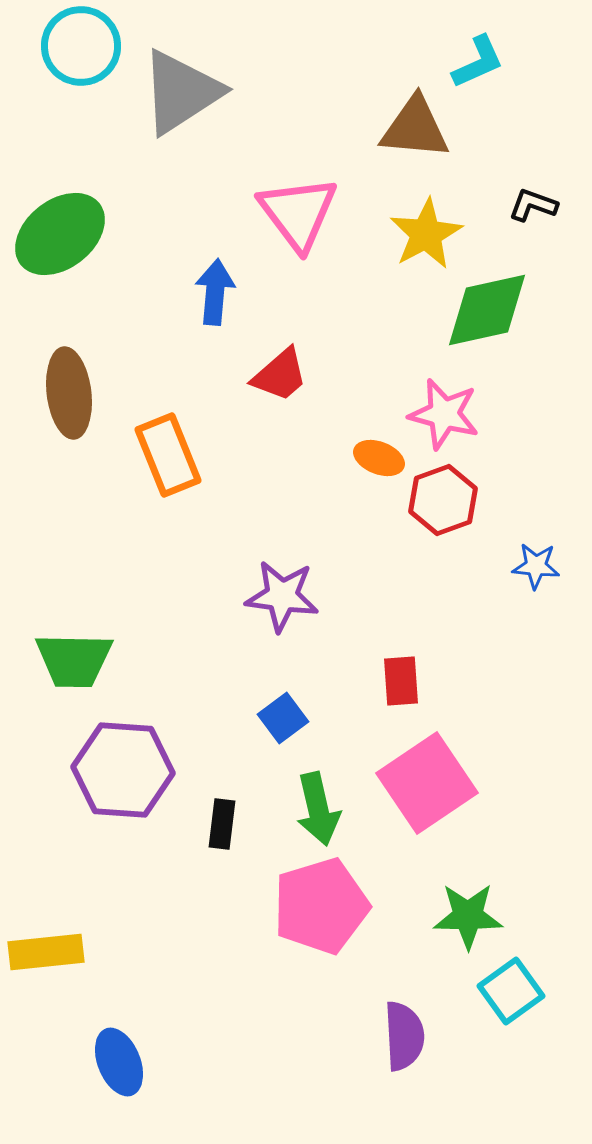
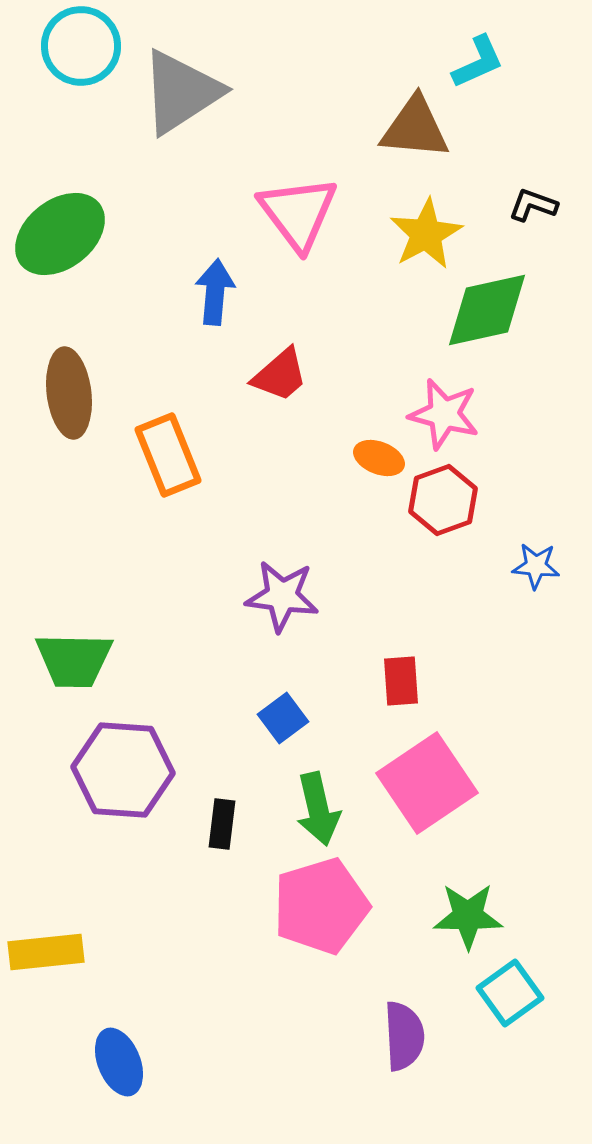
cyan square: moved 1 px left, 2 px down
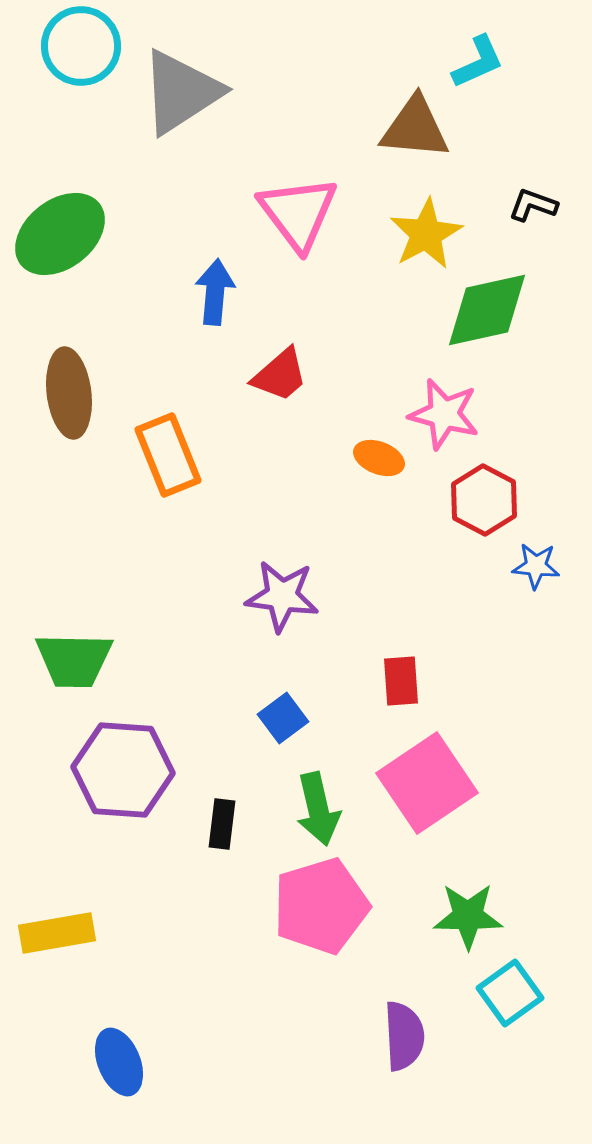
red hexagon: moved 41 px right; rotated 12 degrees counterclockwise
yellow rectangle: moved 11 px right, 19 px up; rotated 4 degrees counterclockwise
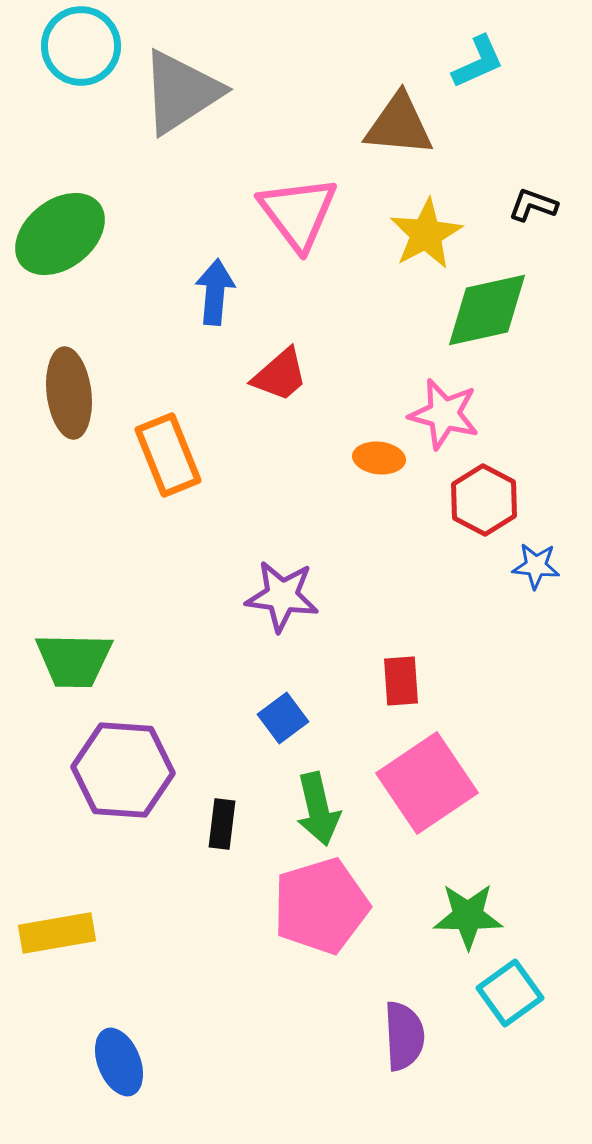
brown triangle: moved 16 px left, 3 px up
orange ellipse: rotated 15 degrees counterclockwise
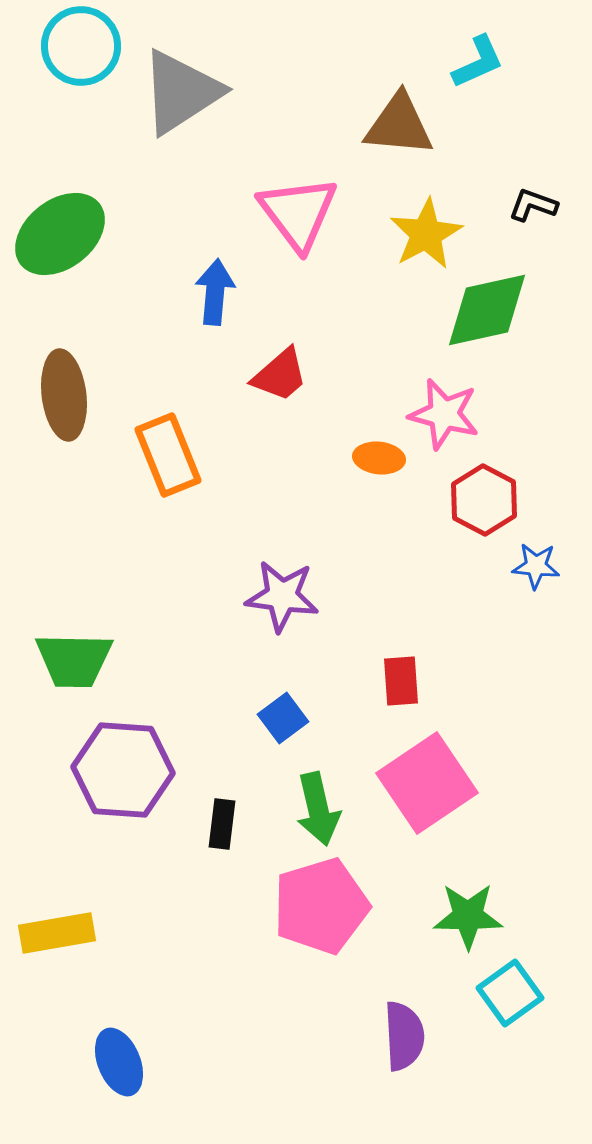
brown ellipse: moved 5 px left, 2 px down
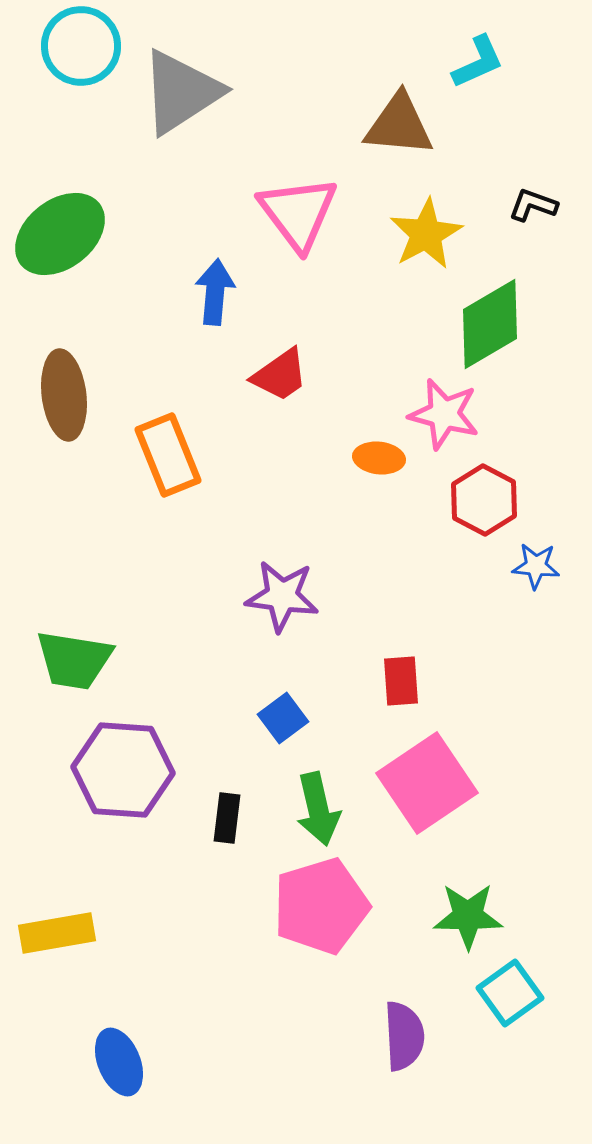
green diamond: moved 3 px right, 14 px down; rotated 18 degrees counterclockwise
red trapezoid: rotated 6 degrees clockwise
green trapezoid: rotated 8 degrees clockwise
black rectangle: moved 5 px right, 6 px up
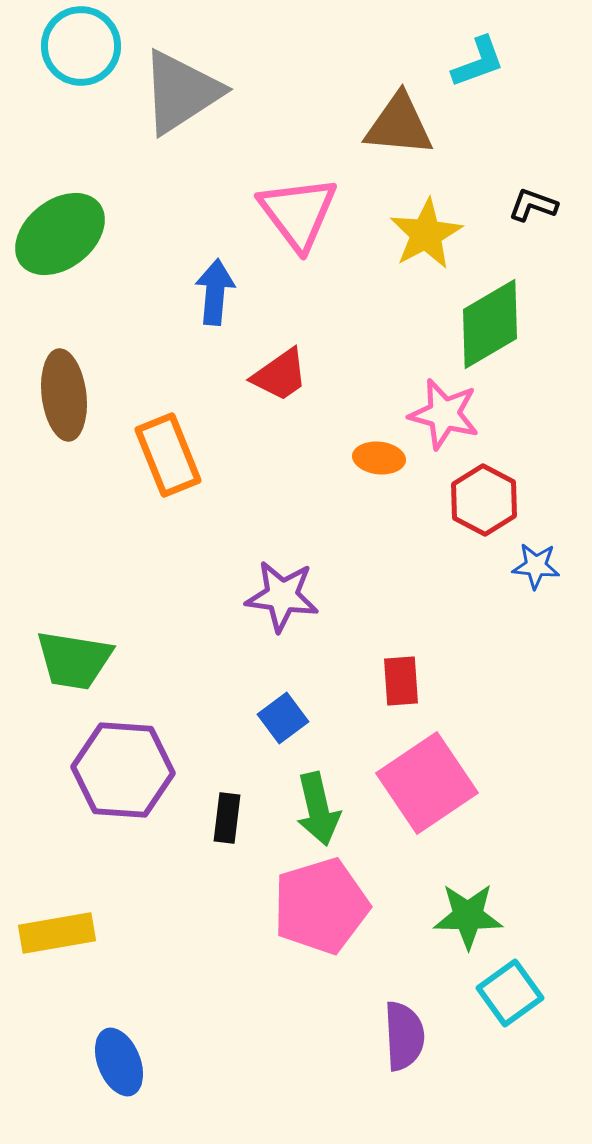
cyan L-shape: rotated 4 degrees clockwise
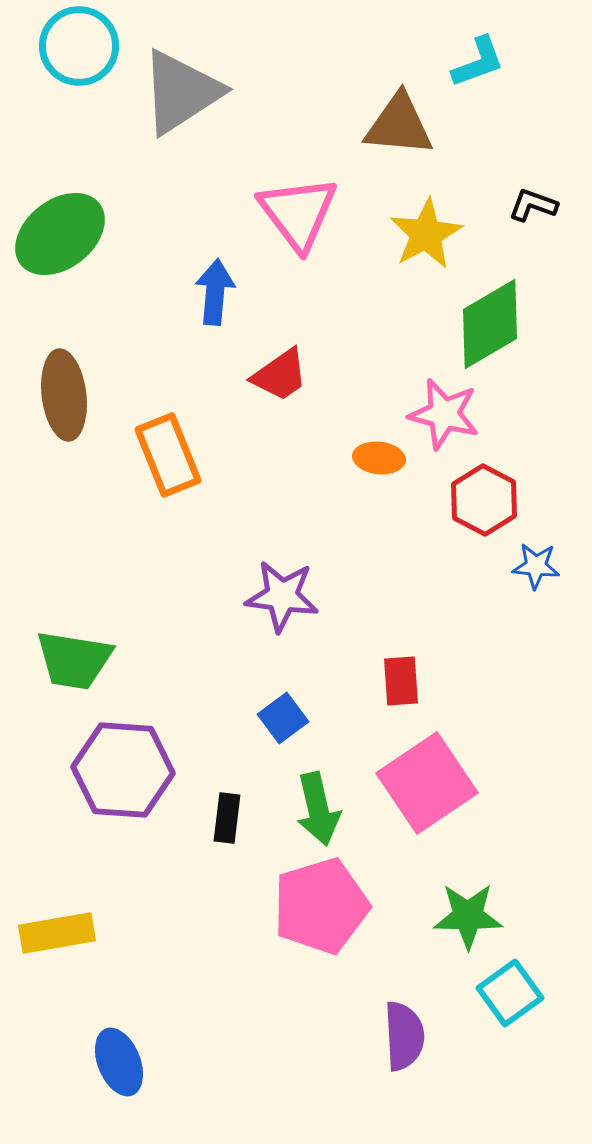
cyan circle: moved 2 px left
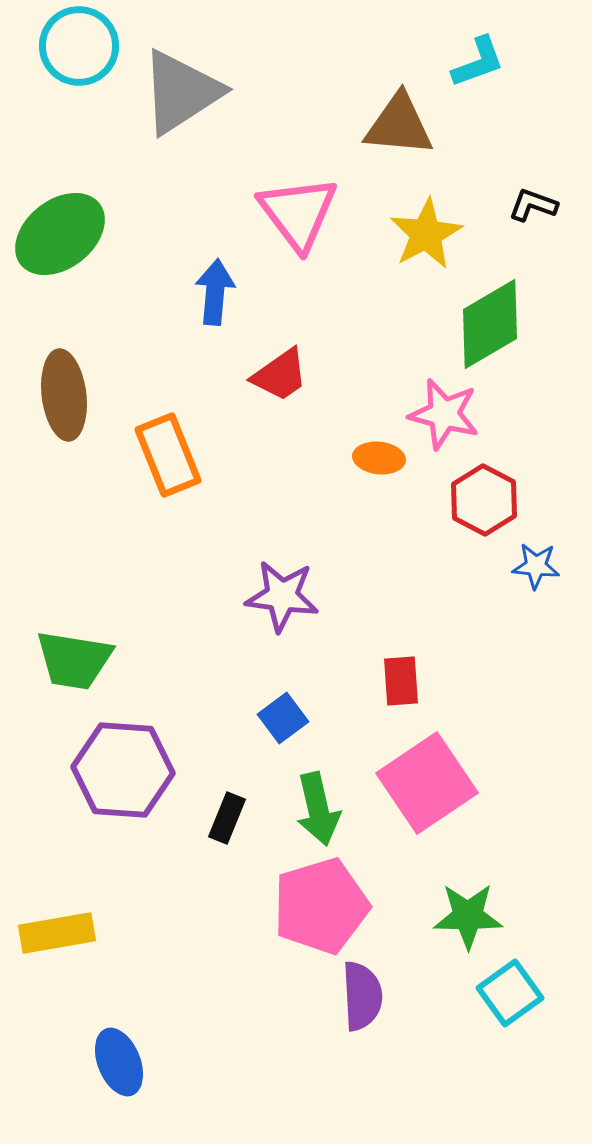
black rectangle: rotated 15 degrees clockwise
purple semicircle: moved 42 px left, 40 px up
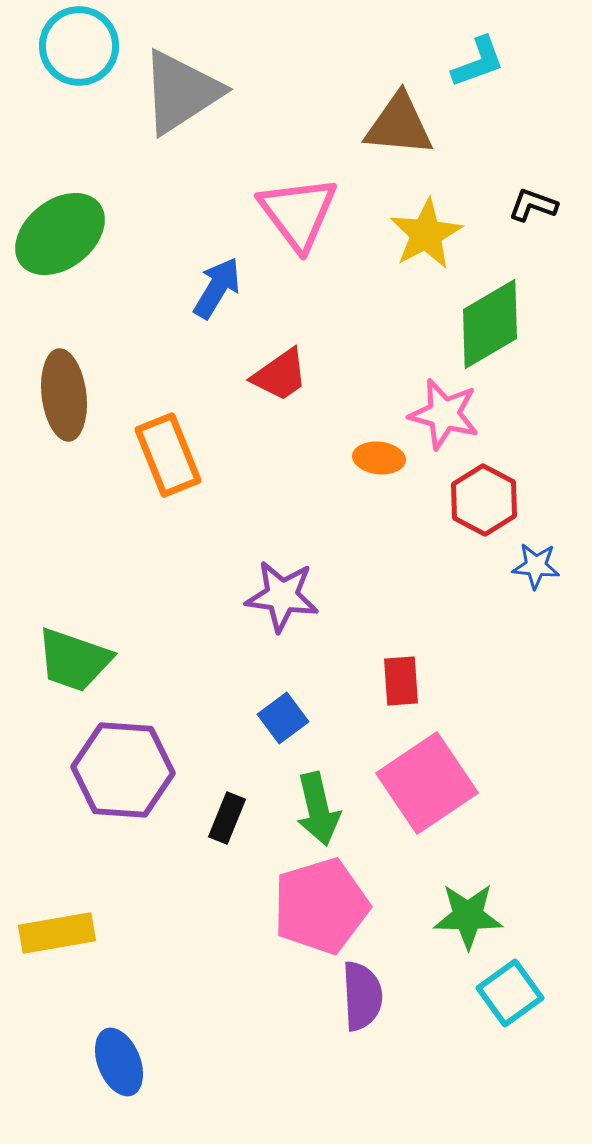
blue arrow: moved 2 px right, 4 px up; rotated 26 degrees clockwise
green trapezoid: rotated 10 degrees clockwise
